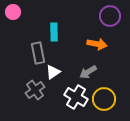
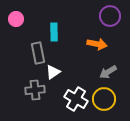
pink circle: moved 3 px right, 7 px down
gray arrow: moved 20 px right
gray cross: rotated 30 degrees clockwise
white cross: moved 2 px down
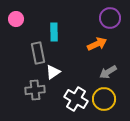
purple circle: moved 2 px down
orange arrow: rotated 36 degrees counterclockwise
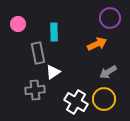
pink circle: moved 2 px right, 5 px down
white cross: moved 3 px down
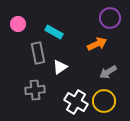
cyan rectangle: rotated 60 degrees counterclockwise
white triangle: moved 7 px right, 5 px up
yellow circle: moved 2 px down
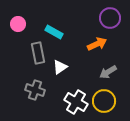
gray cross: rotated 24 degrees clockwise
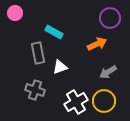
pink circle: moved 3 px left, 11 px up
white triangle: rotated 14 degrees clockwise
white cross: rotated 30 degrees clockwise
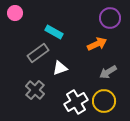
gray rectangle: rotated 65 degrees clockwise
white triangle: moved 1 px down
gray cross: rotated 24 degrees clockwise
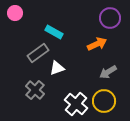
white triangle: moved 3 px left
white cross: moved 2 px down; rotated 20 degrees counterclockwise
